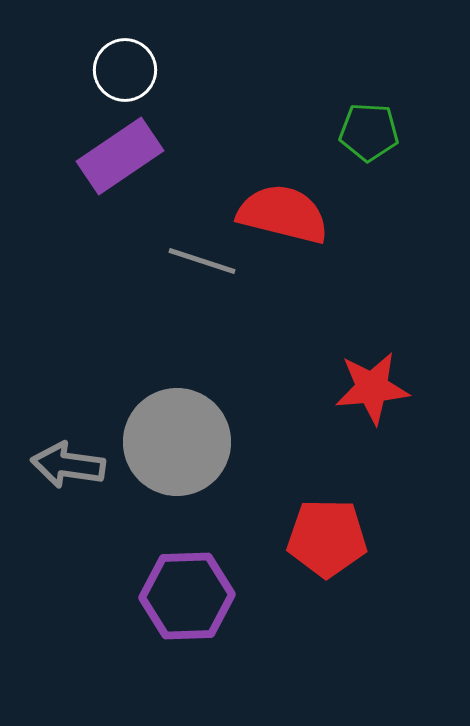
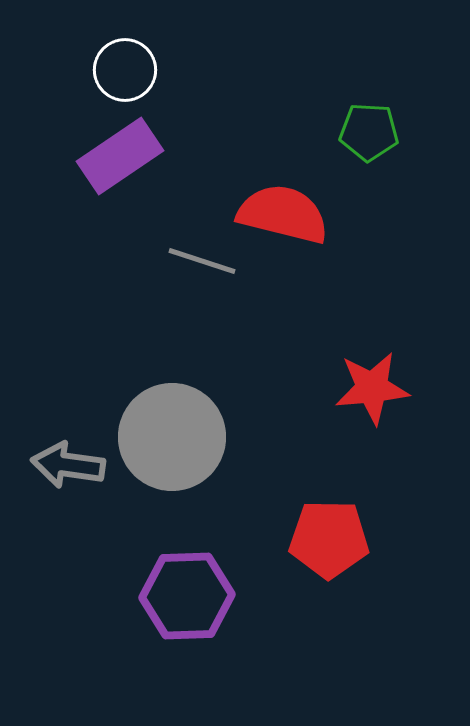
gray circle: moved 5 px left, 5 px up
red pentagon: moved 2 px right, 1 px down
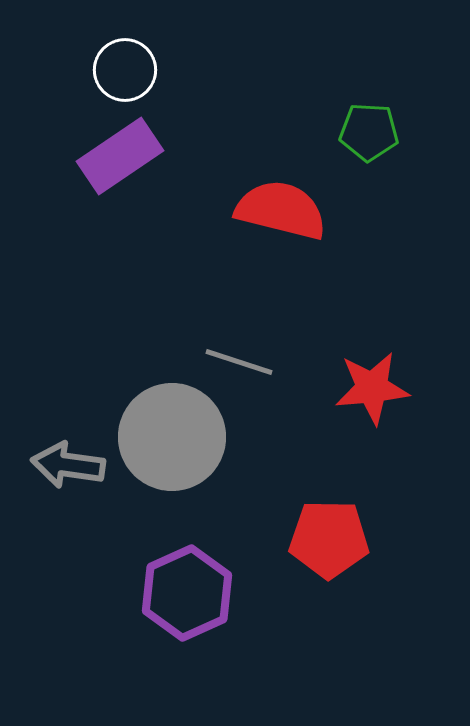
red semicircle: moved 2 px left, 4 px up
gray line: moved 37 px right, 101 px down
purple hexagon: moved 3 px up; rotated 22 degrees counterclockwise
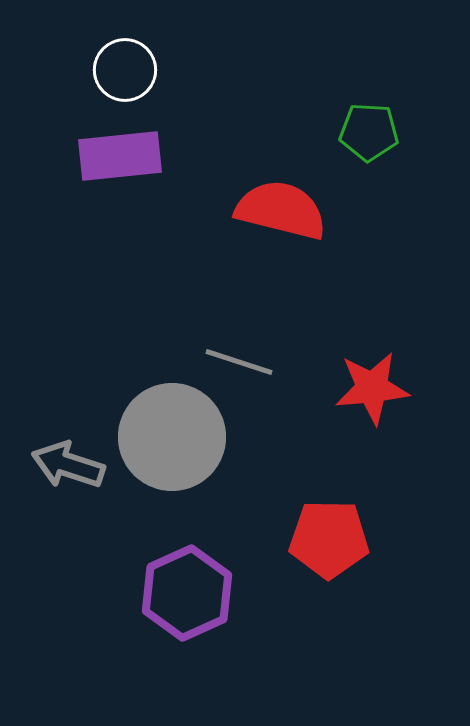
purple rectangle: rotated 28 degrees clockwise
gray arrow: rotated 10 degrees clockwise
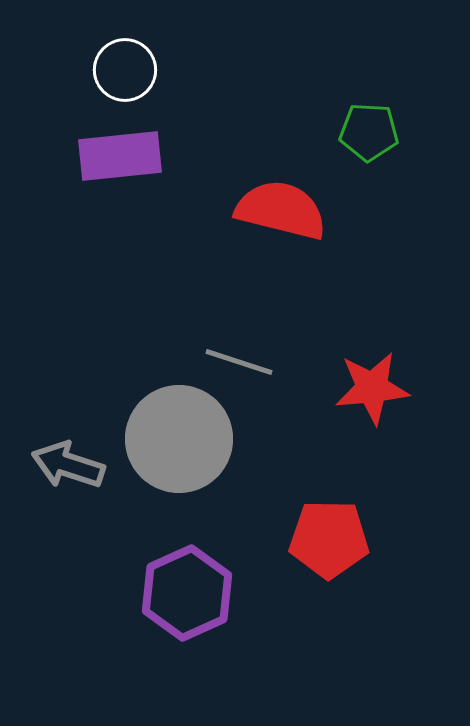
gray circle: moved 7 px right, 2 px down
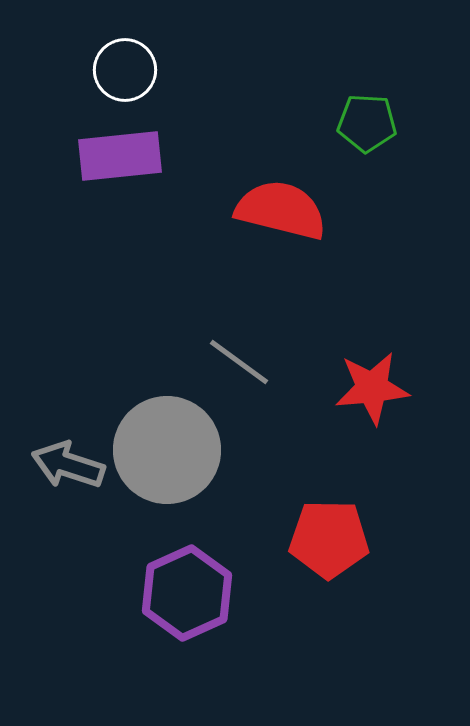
green pentagon: moved 2 px left, 9 px up
gray line: rotated 18 degrees clockwise
gray circle: moved 12 px left, 11 px down
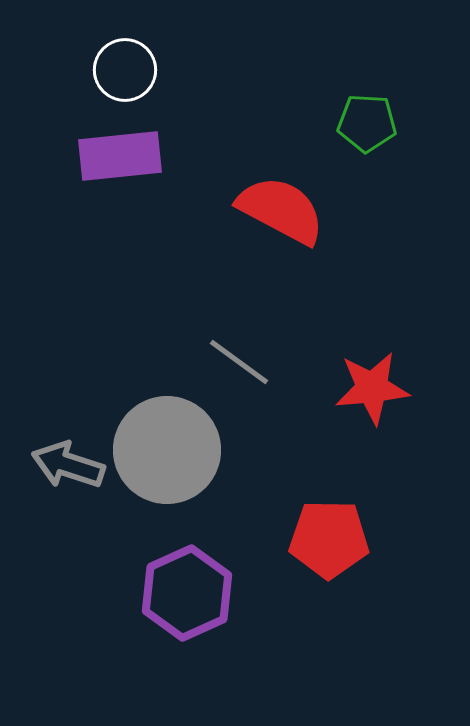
red semicircle: rotated 14 degrees clockwise
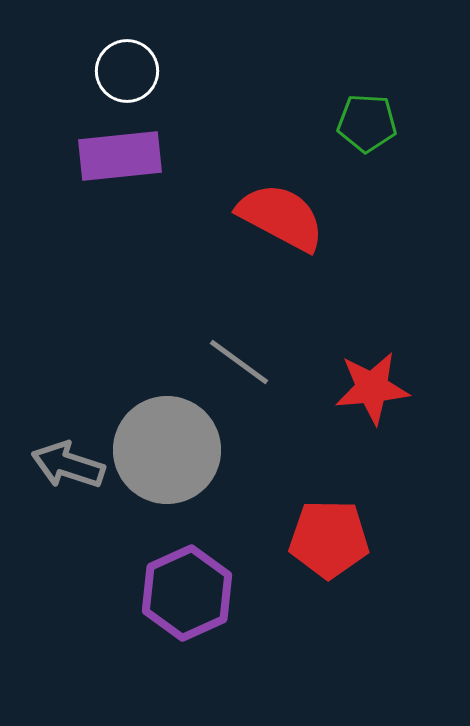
white circle: moved 2 px right, 1 px down
red semicircle: moved 7 px down
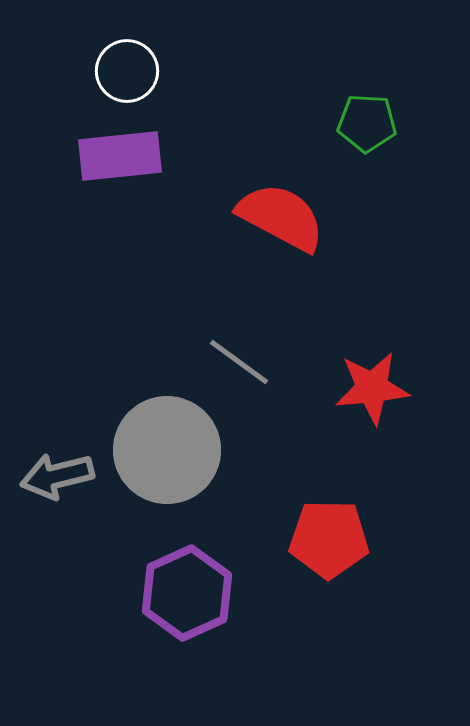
gray arrow: moved 11 px left, 11 px down; rotated 32 degrees counterclockwise
